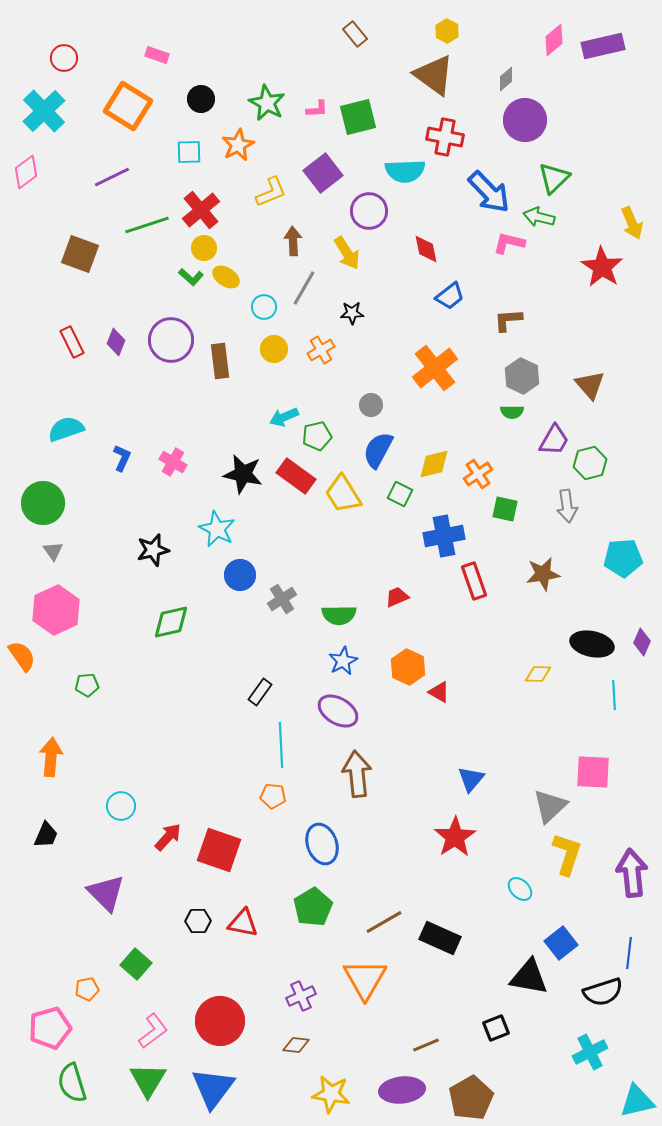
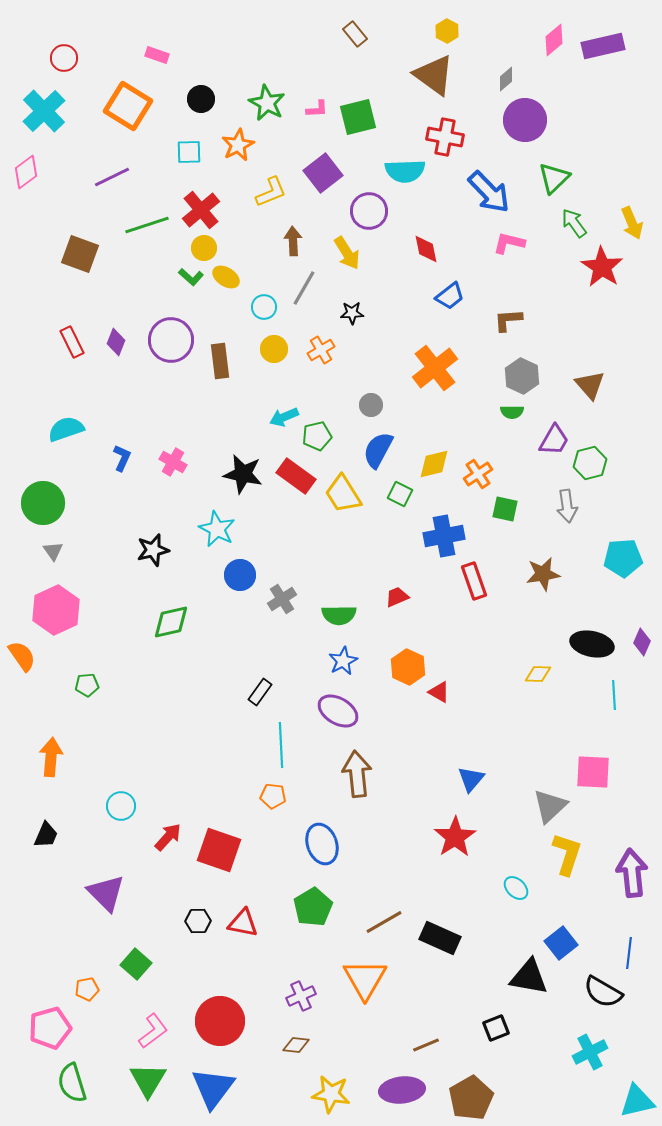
green arrow at (539, 217): moved 35 px right, 6 px down; rotated 40 degrees clockwise
cyan ellipse at (520, 889): moved 4 px left, 1 px up
black semicircle at (603, 992): rotated 48 degrees clockwise
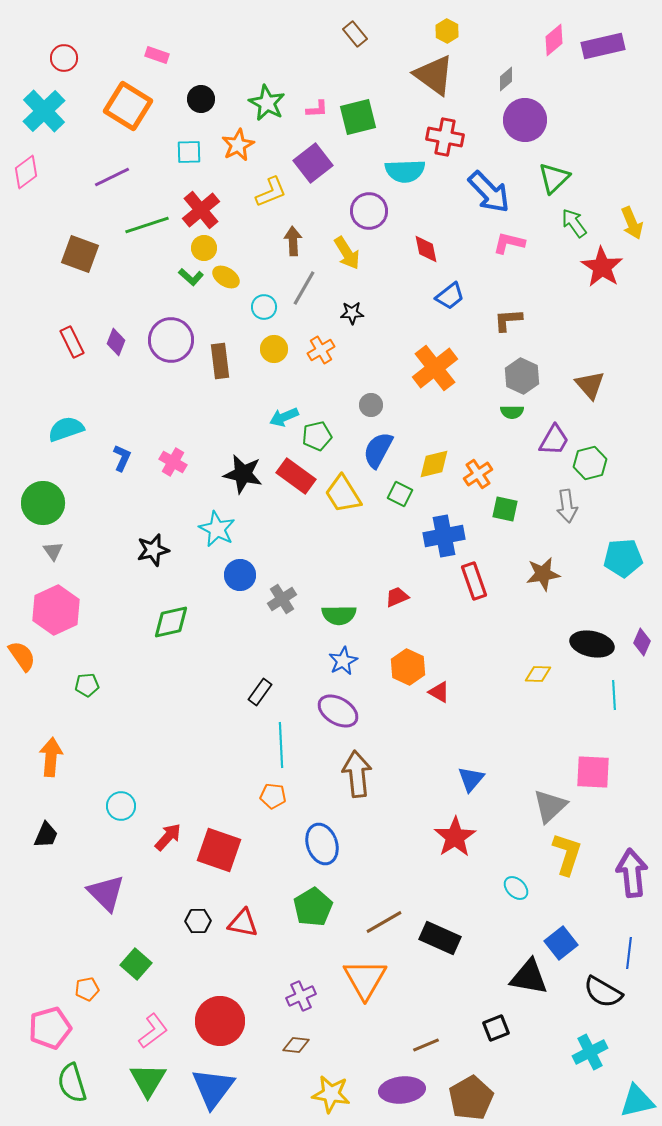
purple square at (323, 173): moved 10 px left, 10 px up
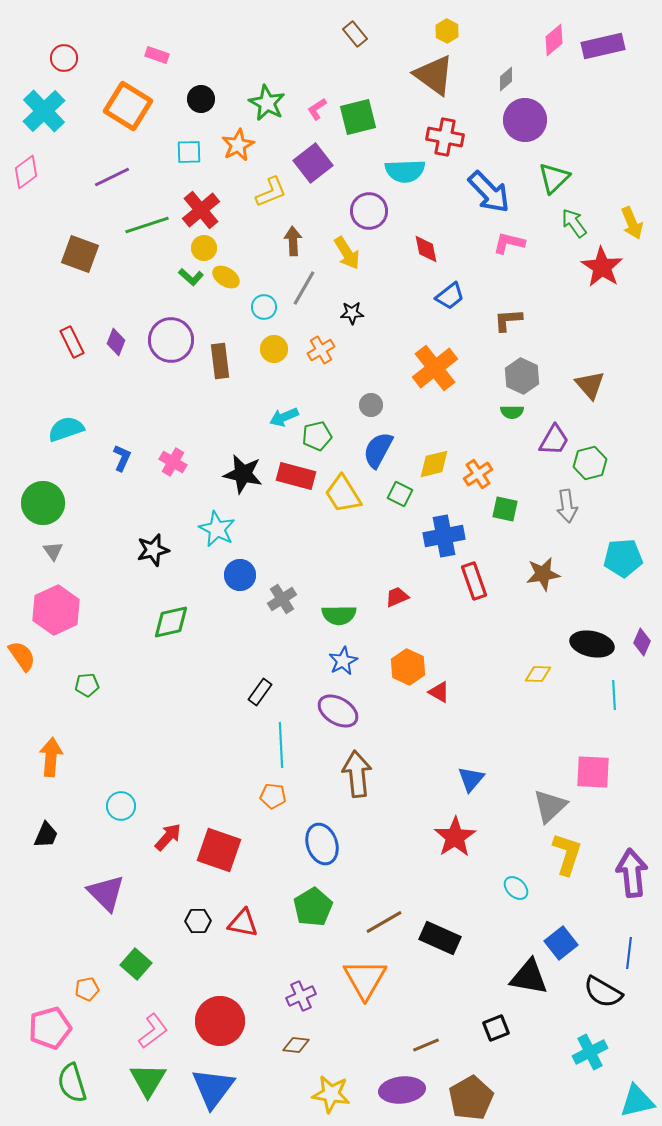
pink L-shape at (317, 109): rotated 150 degrees clockwise
red rectangle at (296, 476): rotated 21 degrees counterclockwise
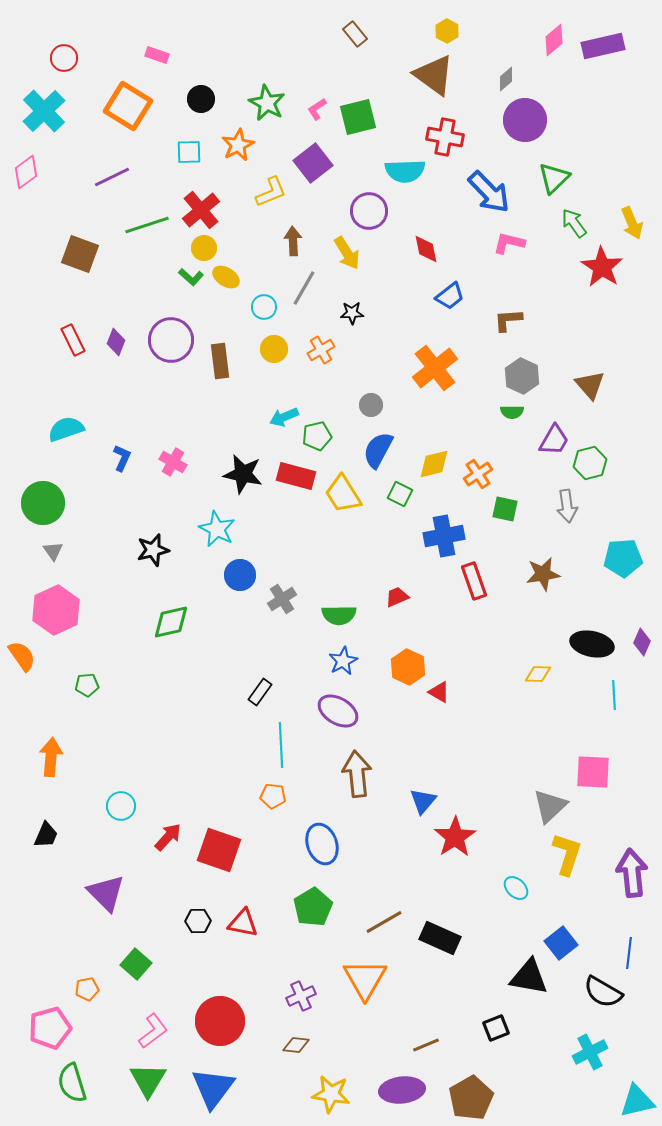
red rectangle at (72, 342): moved 1 px right, 2 px up
blue triangle at (471, 779): moved 48 px left, 22 px down
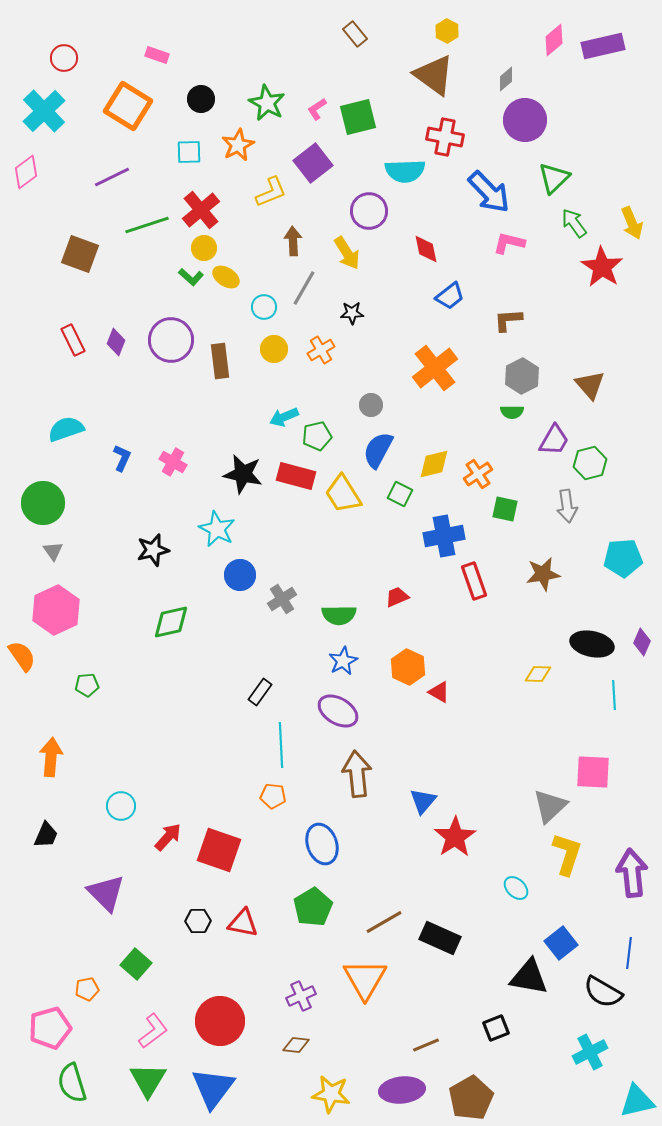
gray hexagon at (522, 376): rotated 8 degrees clockwise
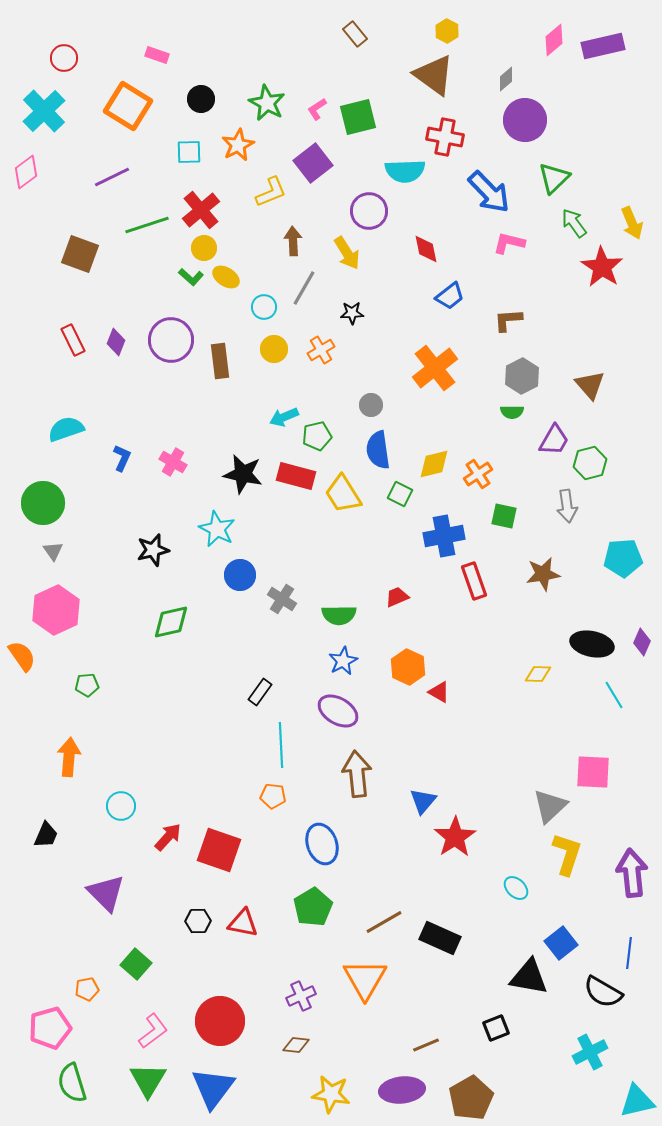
blue semicircle at (378, 450): rotated 36 degrees counterclockwise
green square at (505, 509): moved 1 px left, 7 px down
gray cross at (282, 599): rotated 24 degrees counterclockwise
cyan line at (614, 695): rotated 28 degrees counterclockwise
orange arrow at (51, 757): moved 18 px right
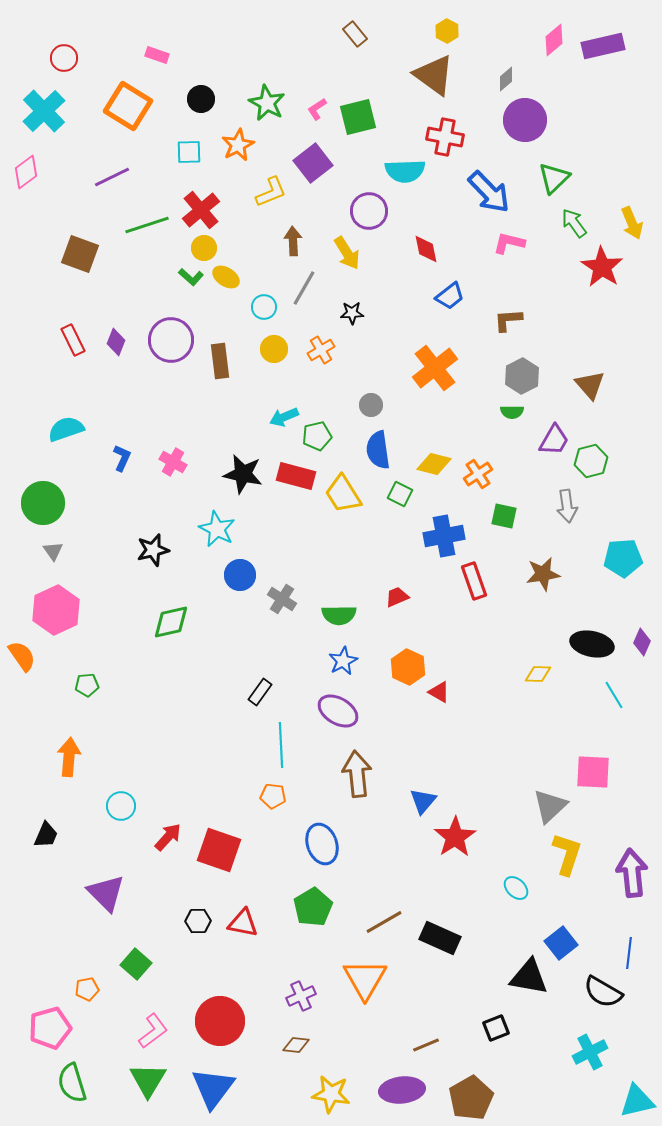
green hexagon at (590, 463): moved 1 px right, 2 px up
yellow diamond at (434, 464): rotated 28 degrees clockwise
